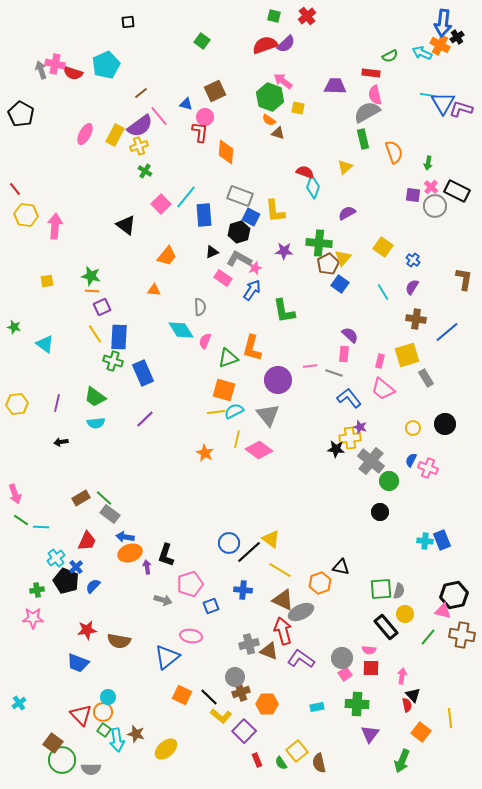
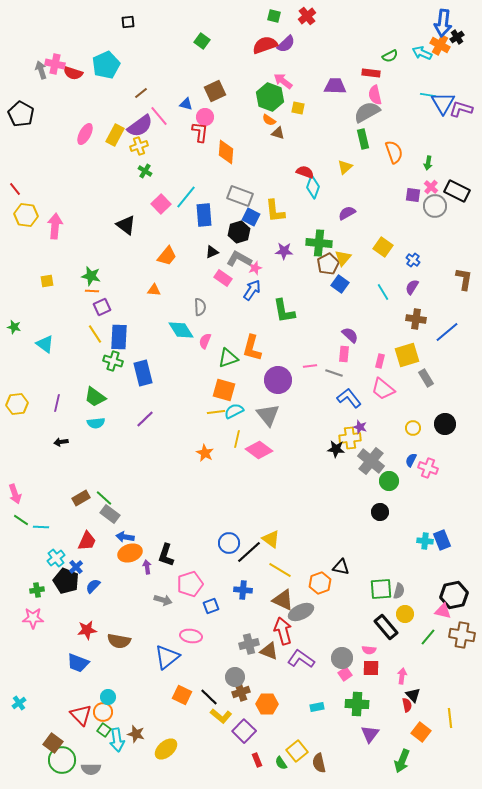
blue rectangle at (143, 373): rotated 10 degrees clockwise
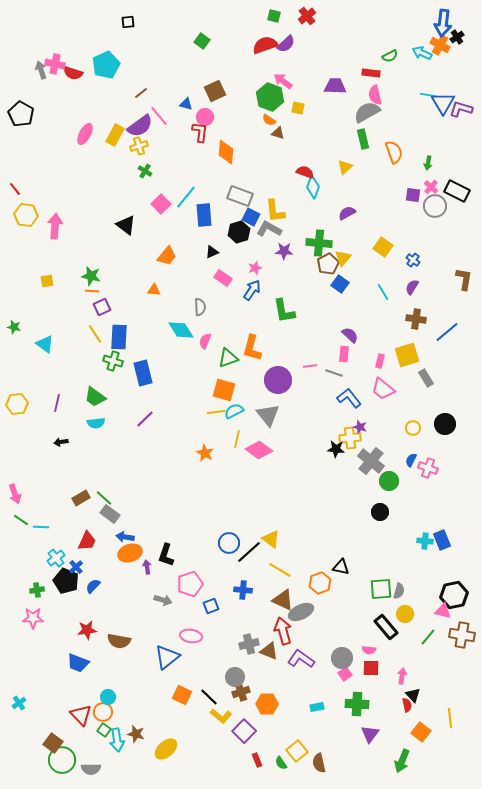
gray L-shape at (239, 259): moved 30 px right, 30 px up
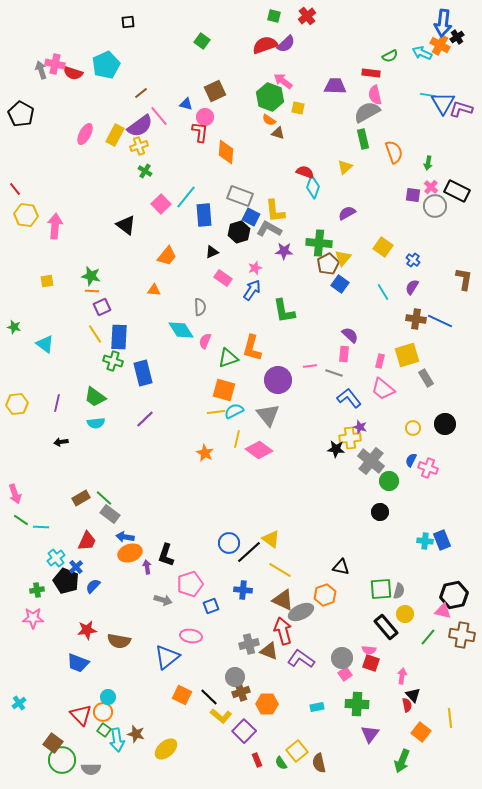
blue line at (447, 332): moved 7 px left, 11 px up; rotated 65 degrees clockwise
orange hexagon at (320, 583): moved 5 px right, 12 px down
red square at (371, 668): moved 5 px up; rotated 18 degrees clockwise
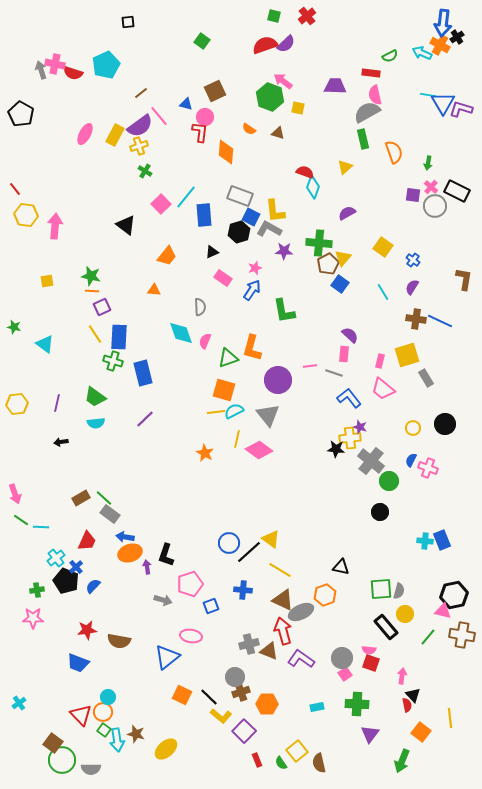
orange semicircle at (269, 120): moved 20 px left, 9 px down
cyan diamond at (181, 330): moved 3 px down; rotated 12 degrees clockwise
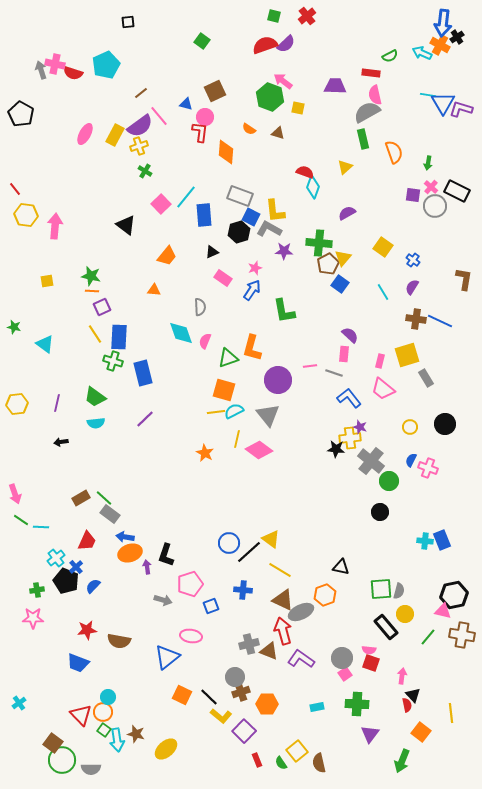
yellow circle at (413, 428): moved 3 px left, 1 px up
yellow line at (450, 718): moved 1 px right, 5 px up
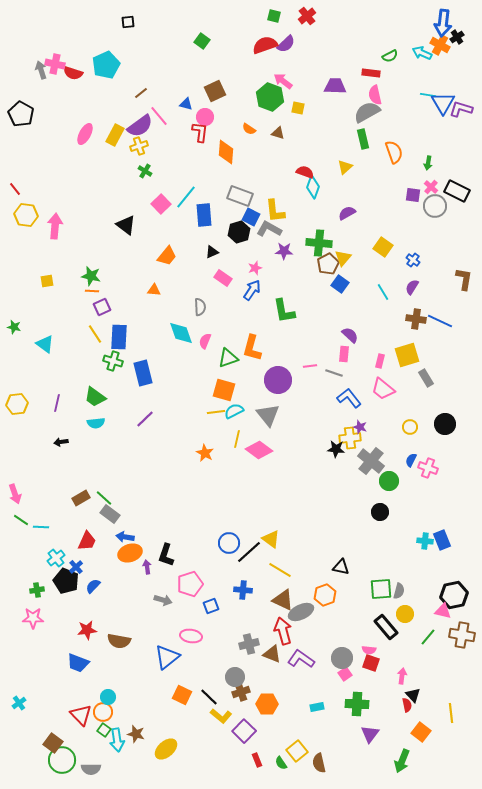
brown triangle at (269, 651): moved 3 px right, 3 px down
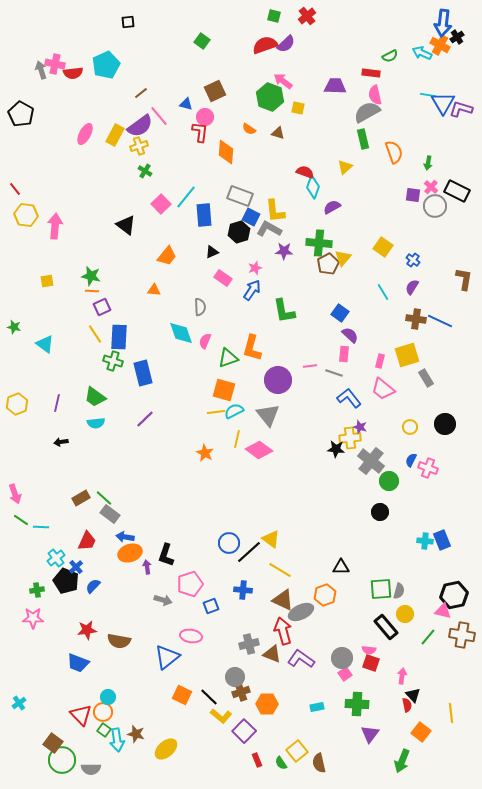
red semicircle at (73, 73): rotated 24 degrees counterclockwise
purple semicircle at (347, 213): moved 15 px left, 6 px up
blue square at (340, 284): moved 29 px down
yellow hexagon at (17, 404): rotated 15 degrees counterclockwise
black triangle at (341, 567): rotated 12 degrees counterclockwise
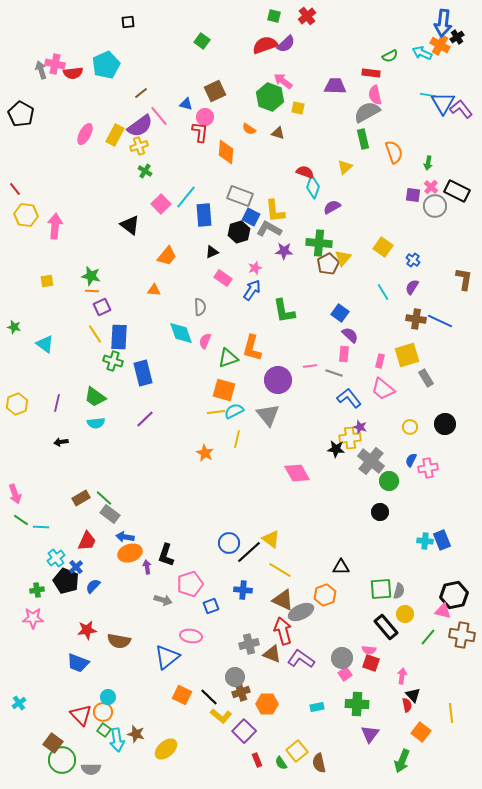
purple L-shape at (461, 109): rotated 35 degrees clockwise
black triangle at (126, 225): moved 4 px right
pink diamond at (259, 450): moved 38 px right, 23 px down; rotated 24 degrees clockwise
pink cross at (428, 468): rotated 30 degrees counterclockwise
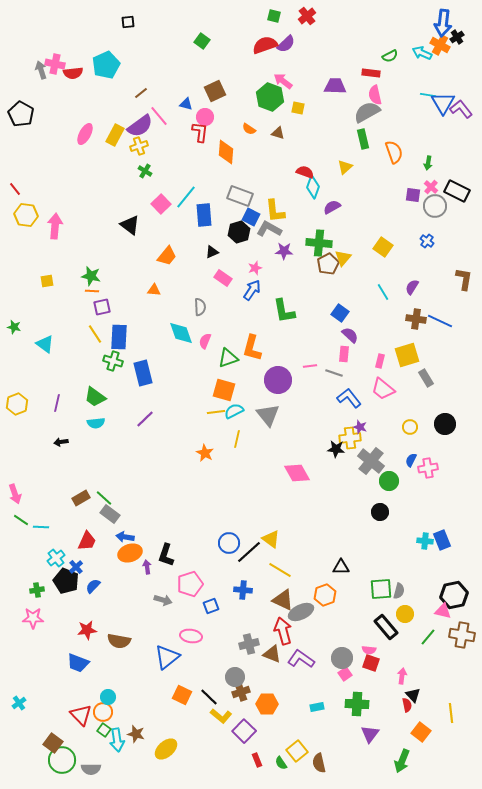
blue cross at (413, 260): moved 14 px right, 19 px up
purple square at (102, 307): rotated 12 degrees clockwise
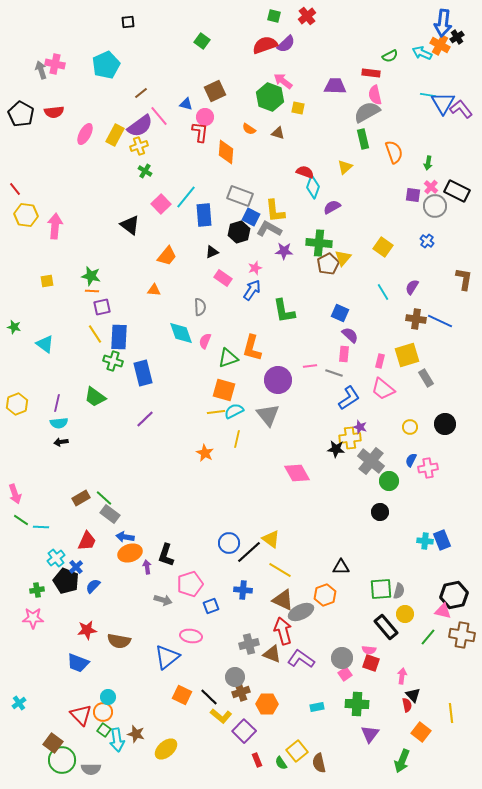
red semicircle at (73, 73): moved 19 px left, 39 px down
blue square at (340, 313): rotated 12 degrees counterclockwise
blue L-shape at (349, 398): rotated 95 degrees clockwise
cyan semicircle at (96, 423): moved 37 px left
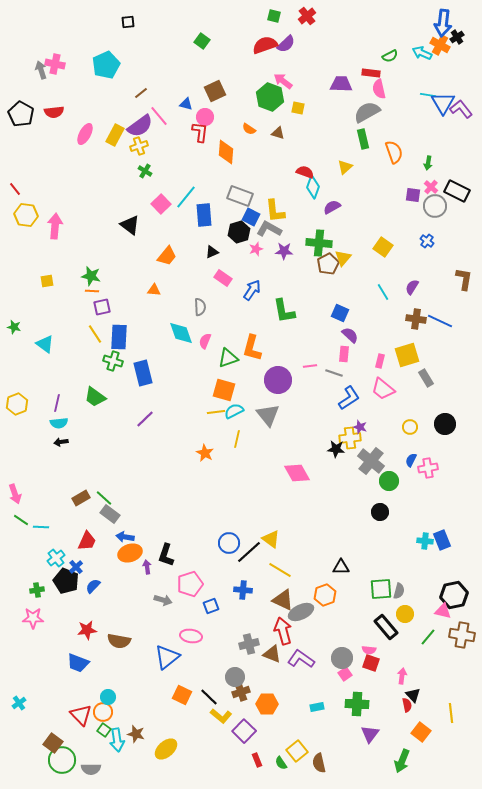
purple trapezoid at (335, 86): moved 6 px right, 2 px up
pink semicircle at (375, 95): moved 4 px right, 6 px up
pink star at (255, 268): moved 1 px right, 19 px up
